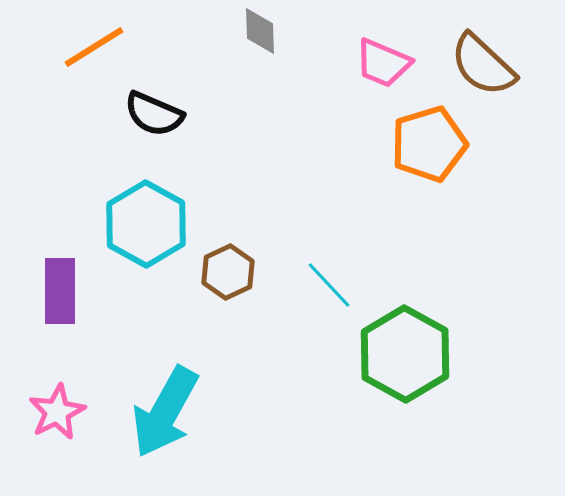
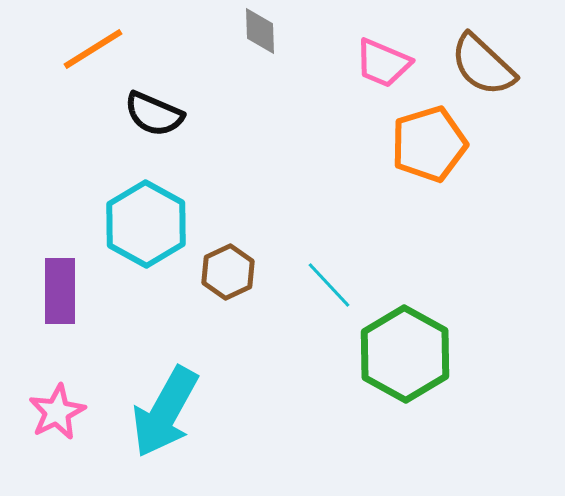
orange line: moved 1 px left, 2 px down
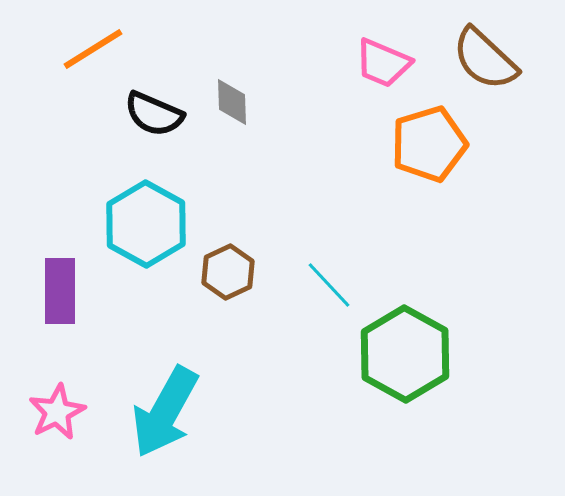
gray diamond: moved 28 px left, 71 px down
brown semicircle: moved 2 px right, 6 px up
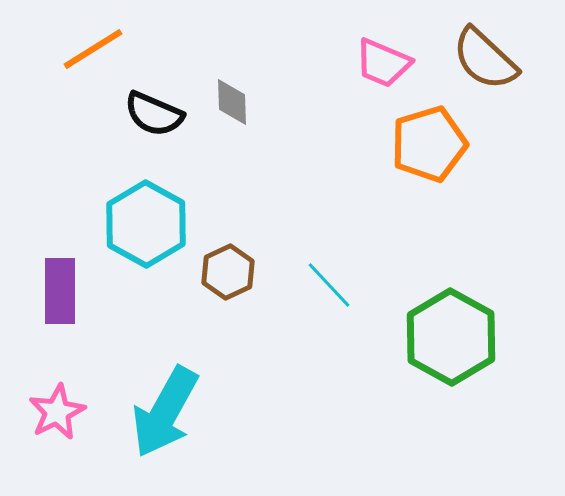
green hexagon: moved 46 px right, 17 px up
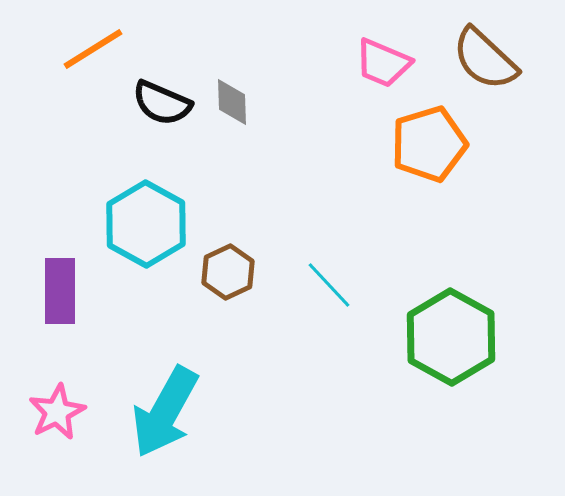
black semicircle: moved 8 px right, 11 px up
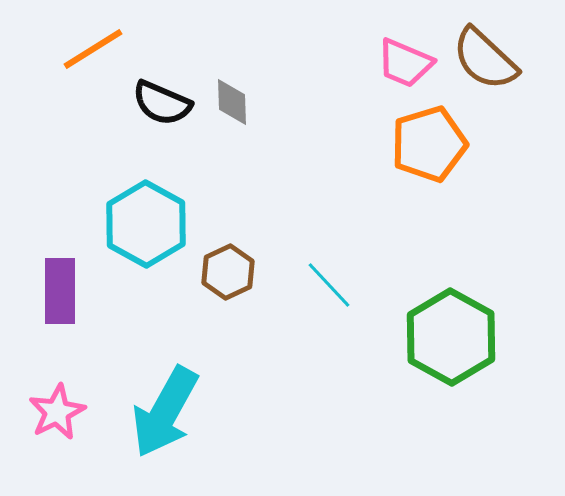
pink trapezoid: moved 22 px right
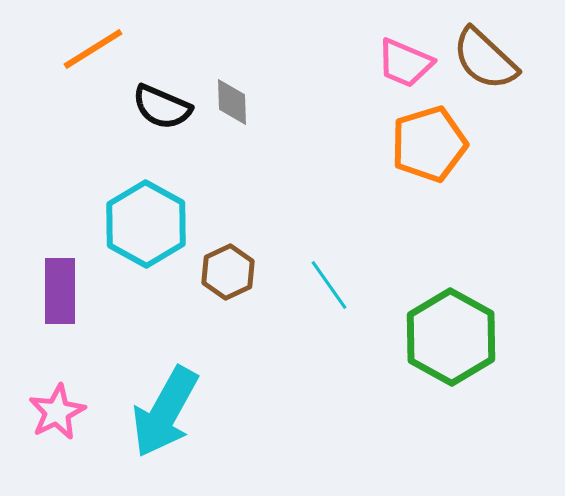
black semicircle: moved 4 px down
cyan line: rotated 8 degrees clockwise
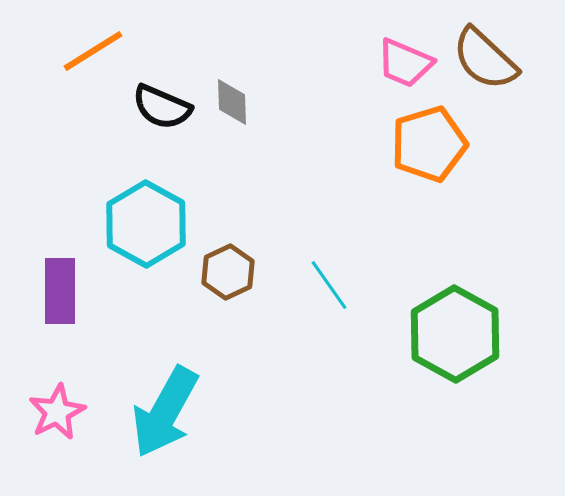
orange line: moved 2 px down
green hexagon: moved 4 px right, 3 px up
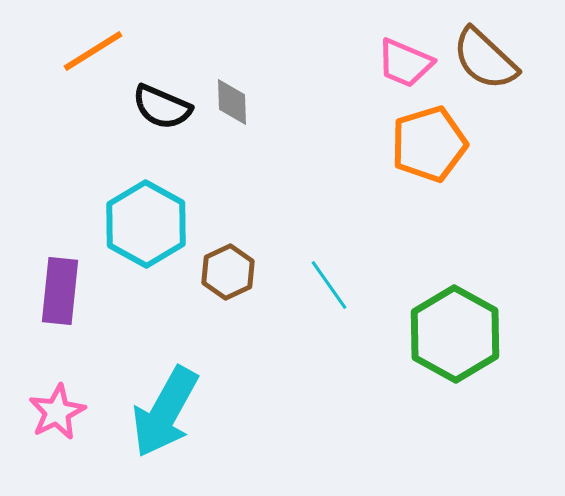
purple rectangle: rotated 6 degrees clockwise
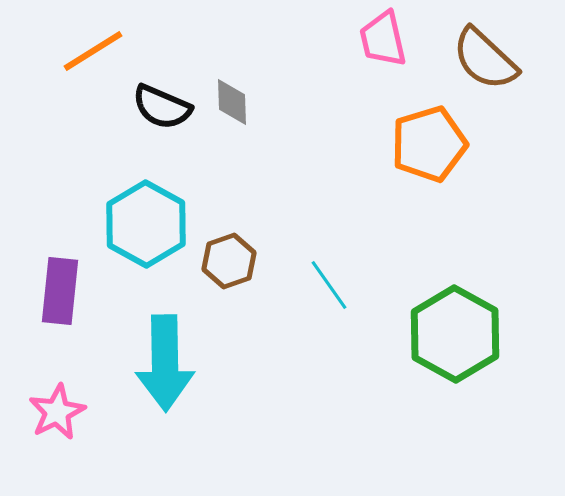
pink trapezoid: moved 22 px left, 24 px up; rotated 54 degrees clockwise
brown hexagon: moved 1 px right, 11 px up; rotated 6 degrees clockwise
cyan arrow: moved 49 px up; rotated 30 degrees counterclockwise
